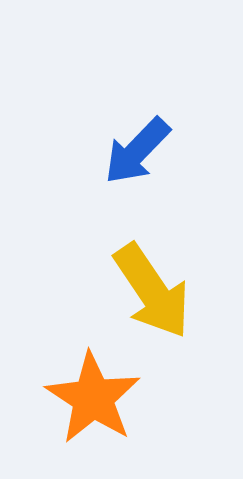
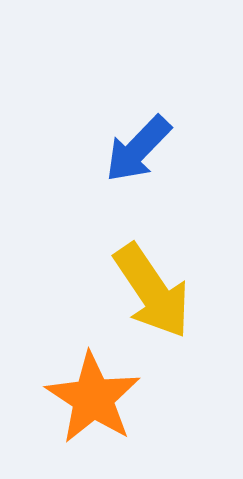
blue arrow: moved 1 px right, 2 px up
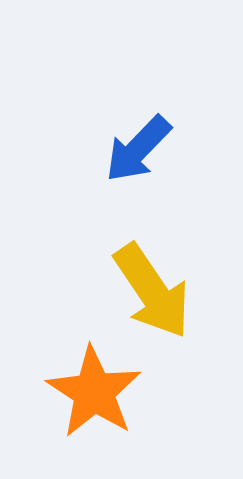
orange star: moved 1 px right, 6 px up
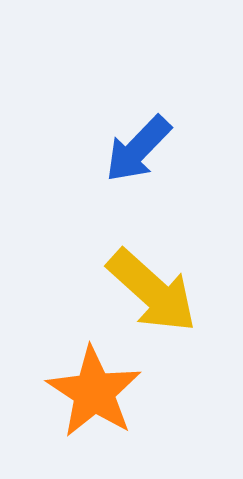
yellow arrow: rotated 14 degrees counterclockwise
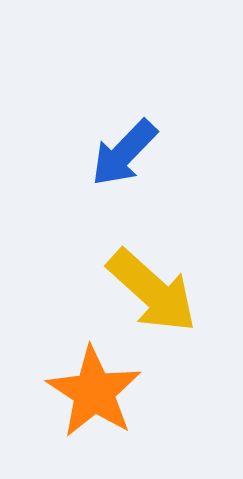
blue arrow: moved 14 px left, 4 px down
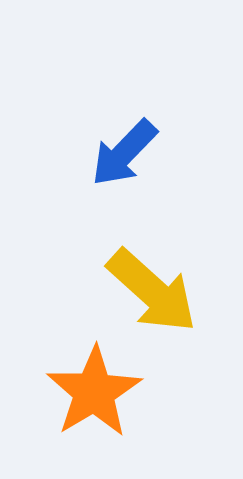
orange star: rotated 8 degrees clockwise
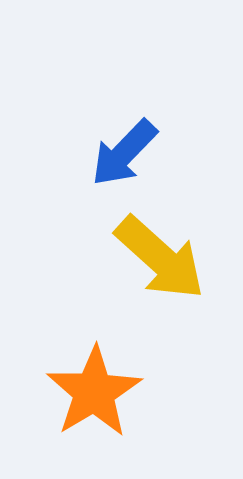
yellow arrow: moved 8 px right, 33 px up
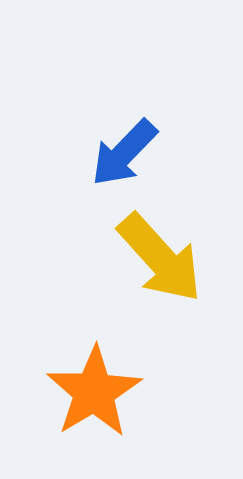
yellow arrow: rotated 6 degrees clockwise
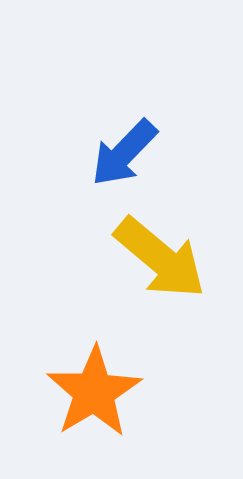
yellow arrow: rotated 8 degrees counterclockwise
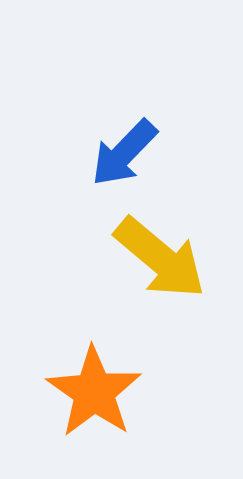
orange star: rotated 6 degrees counterclockwise
